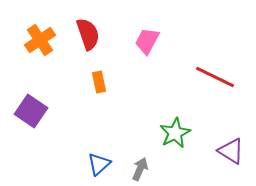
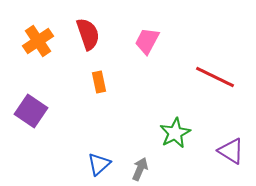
orange cross: moved 2 px left, 1 px down
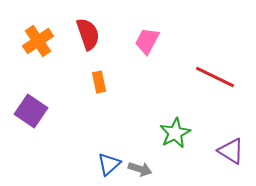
blue triangle: moved 10 px right
gray arrow: rotated 85 degrees clockwise
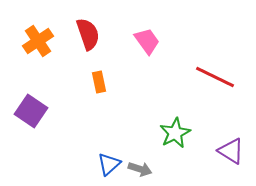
pink trapezoid: rotated 116 degrees clockwise
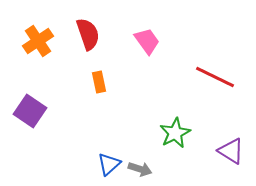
purple square: moved 1 px left
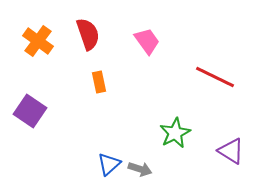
orange cross: rotated 20 degrees counterclockwise
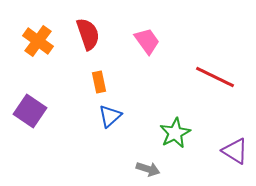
purple triangle: moved 4 px right
blue triangle: moved 1 px right, 48 px up
gray arrow: moved 8 px right
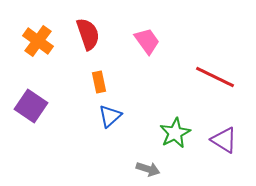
purple square: moved 1 px right, 5 px up
purple triangle: moved 11 px left, 11 px up
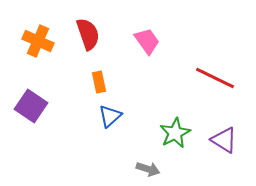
orange cross: rotated 12 degrees counterclockwise
red line: moved 1 px down
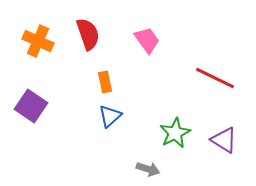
pink trapezoid: moved 1 px up
orange rectangle: moved 6 px right
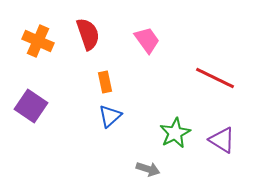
purple triangle: moved 2 px left
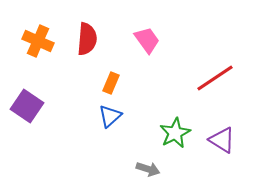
red semicircle: moved 1 px left, 5 px down; rotated 24 degrees clockwise
red line: rotated 60 degrees counterclockwise
orange rectangle: moved 6 px right, 1 px down; rotated 35 degrees clockwise
purple square: moved 4 px left
